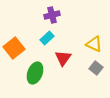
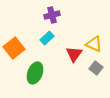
red triangle: moved 11 px right, 4 px up
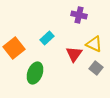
purple cross: moved 27 px right; rotated 28 degrees clockwise
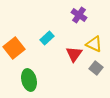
purple cross: rotated 21 degrees clockwise
green ellipse: moved 6 px left, 7 px down; rotated 35 degrees counterclockwise
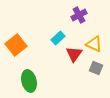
purple cross: rotated 28 degrees clockwise
cyan rectangle: moved 11 px right
orange square: moved 2 px right, 3 px up
gray square: rotated 16 degrees counterclockwise
green ellipse: moved 1 px down
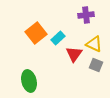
purple cross: moved 7 px right; rotated 21 degrees clockwise
orange square: moved 20 px right, 12 px up
gray square: moved 3 px up
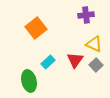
orange square: moved 5 px up
cyan rectangle: moved 10 px left, 24 px down
red triangle: moved 1 px right, 6 px down
gray square: rotated 24 degrees clockwise
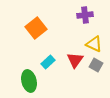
purple cross: moved 1 px left
gray square: rotated 16 degrees counterclockwise
